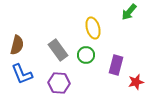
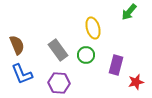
brown semicircle: rotated 36 degrees counterclockwise
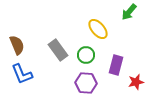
yellow ellipse: moved 5 px right, 1 px down; rotated 25 degrees counterclockwise
purple hexagon: moved 27 px right
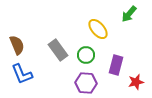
green arrow: moved 2 px down
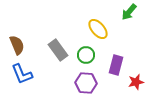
green arrow: moved 2 px up
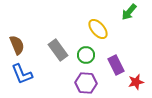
purple rectangle: rotated 42 degrees counterclockwise
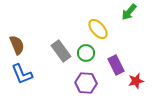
gray rectangle: moved 3 px right, 1 px down
green circle: moved 2 px up
red star: moved 1 px up
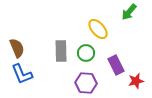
brown semicircle: moved 3 px down
gray rectangle: rotated 35 degrees clockwise
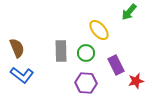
yellow ellipse: moved 1 px right, 1 px down
blue L-shape: moved 1 px down; rotated 30 degrees counterclockwise
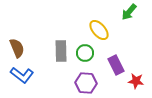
green circle: moved 1 px left
red star: rotated 21 degrees clockwise
